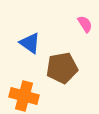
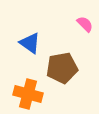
pink semicircle: rotated 12 degrees counterclockwise
orange cross: moved 4 px right, 2 px up
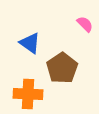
brown pentagon: rotated 24 degrees counterclockwise
orange cross: rotated 12 degrees counterclockwise
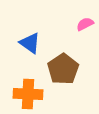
pink semicircle: rotated 72 degrees counterclockwise
brown pentagon: moved 1 px right, 1 px down
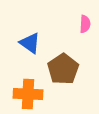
pink semicircle: rotated 120 degrees clockwise
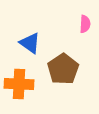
orange cross: moved 9 px left, 10 px up
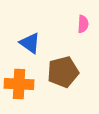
pink semicircle: moved 2 px left
brown pentagon: moved 3 px down; rotated 20 degrees clockwise
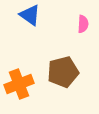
blue triangle: moved 28 px up
orange cross: rotated 24 degrees counterclockwise
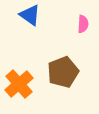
brown pentagon: rotated 8 degrees counterclockwise
orange cross: rotated 20 degrees counterclockwise
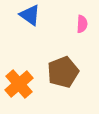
pink semicircle: moved 1 px left
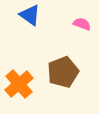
pink semicircle: rotated 72 degrees counterclockwise
